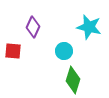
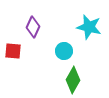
green diamond: rotated 12 degrees clockwise
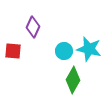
cyan star: moved 22 px down
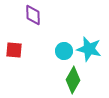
purple diamond: moved 12 px up; rotated 25 degrees counterclockwise
red square: moved 1 px right, 1 px up
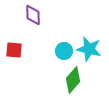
green diamond: rotated 12 degrees clockwise
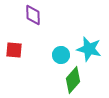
cyan circle: moved 3 px left, 4 px down
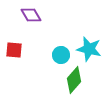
purple diamond: moved 2 px left; rotated 30 degrees counterclockwise
green diamond: moved 1 px right
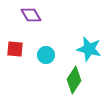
red square: moved 1 px right, 1 px up
cyan circle: moved 15 px left
green diamond: rotated 8 degrees counterclockwise
